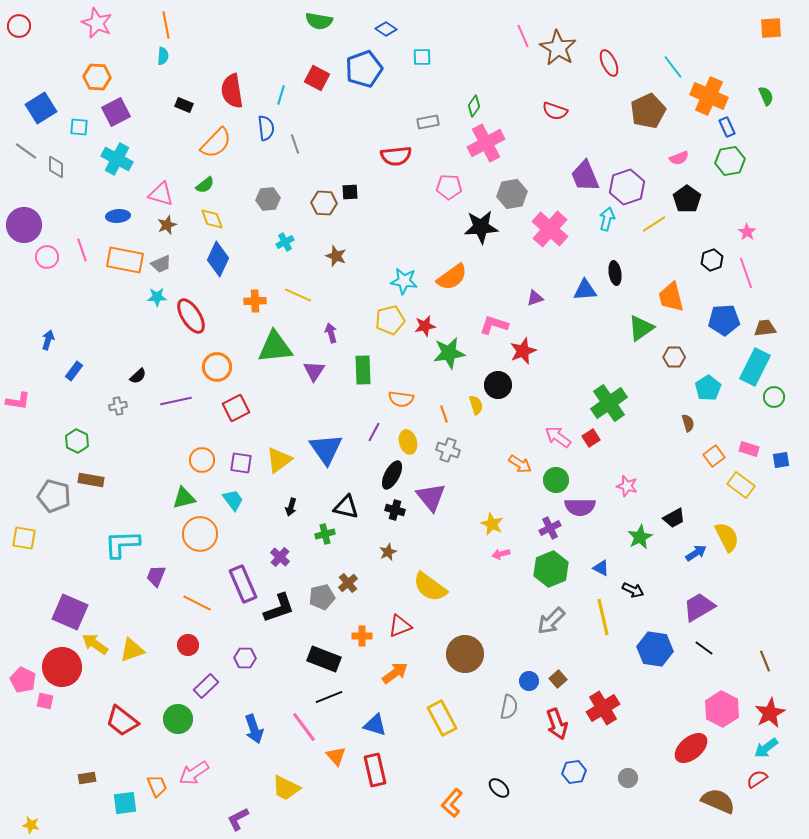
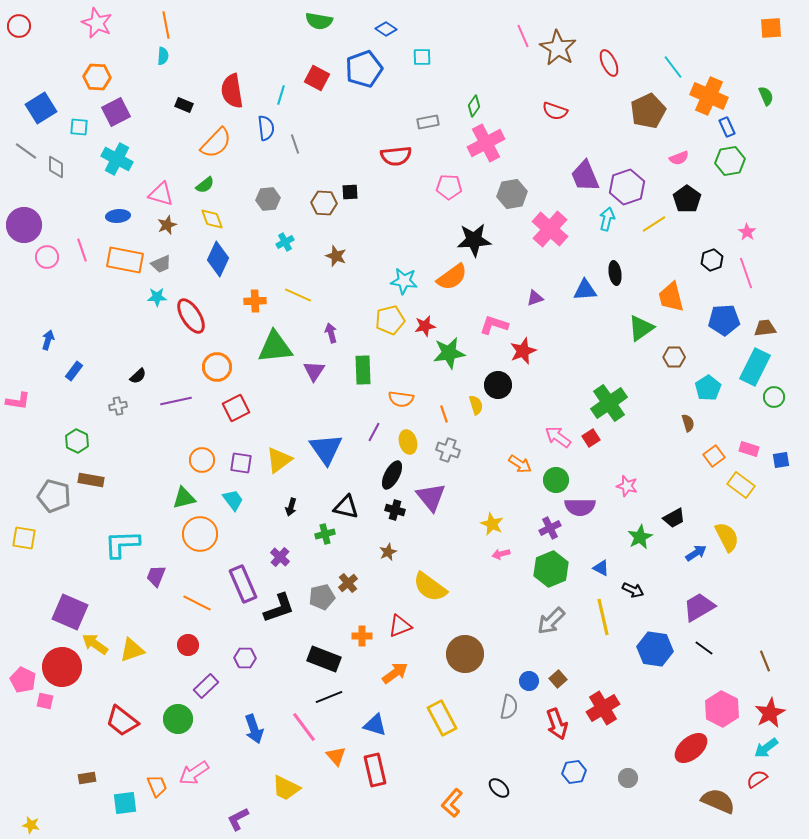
black star at (481, 227): moved 7 px left, 13 px down
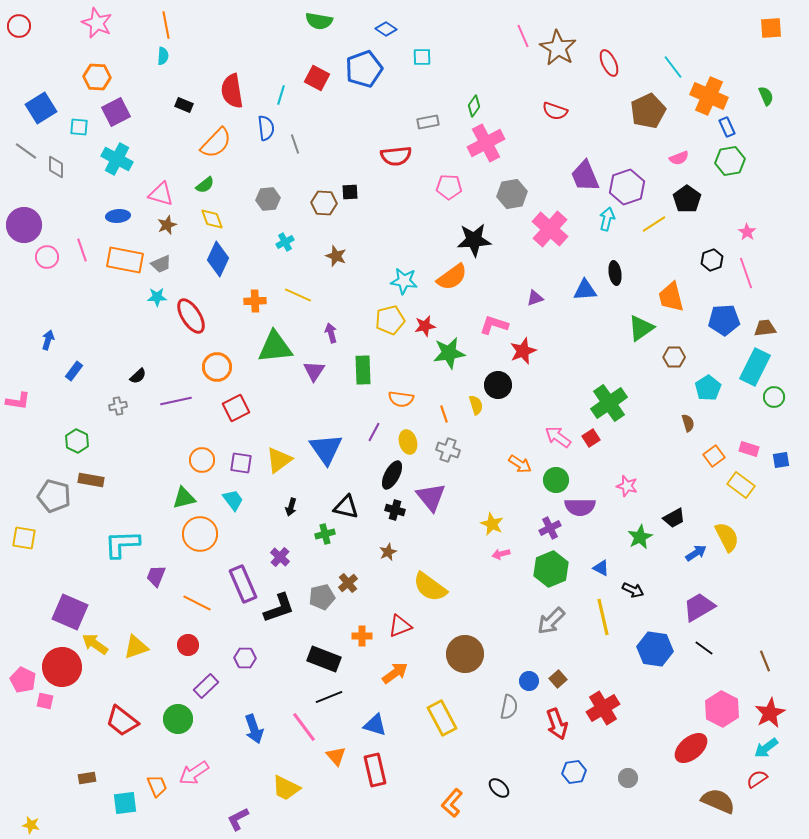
yellow triangle at (132, 650): moved 4 px right, 3 px up
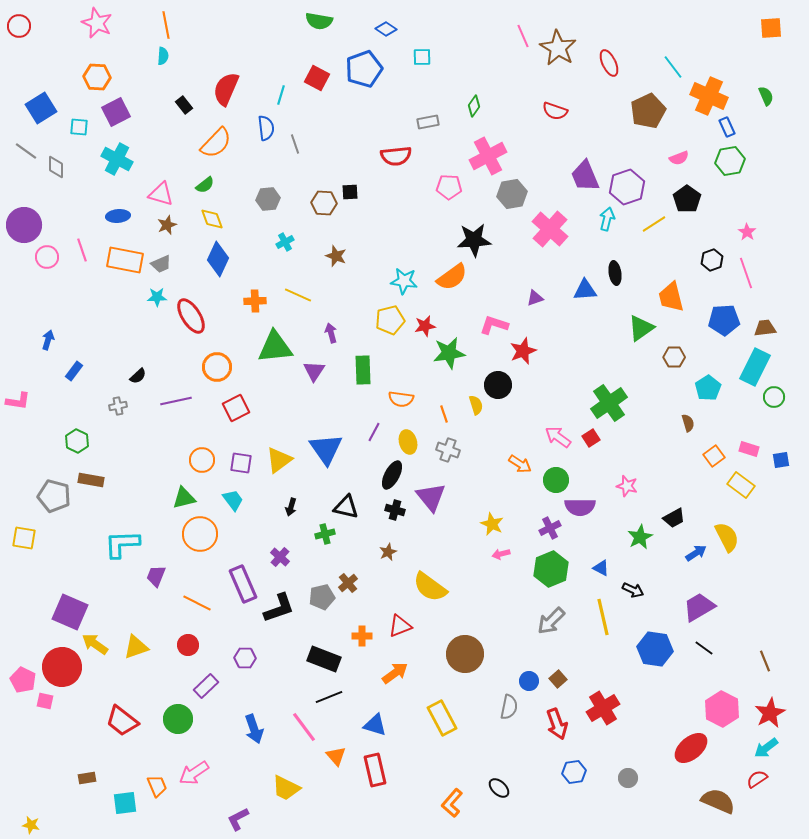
red semicircle at (232, 91): moved 6 px left, 2 px up; rotated 32 degrees clockwise
black rectangle at (184, 105): rotated 30 degrees clockwise
pink cross at (486, 143): moved 2 px right, 13 px down
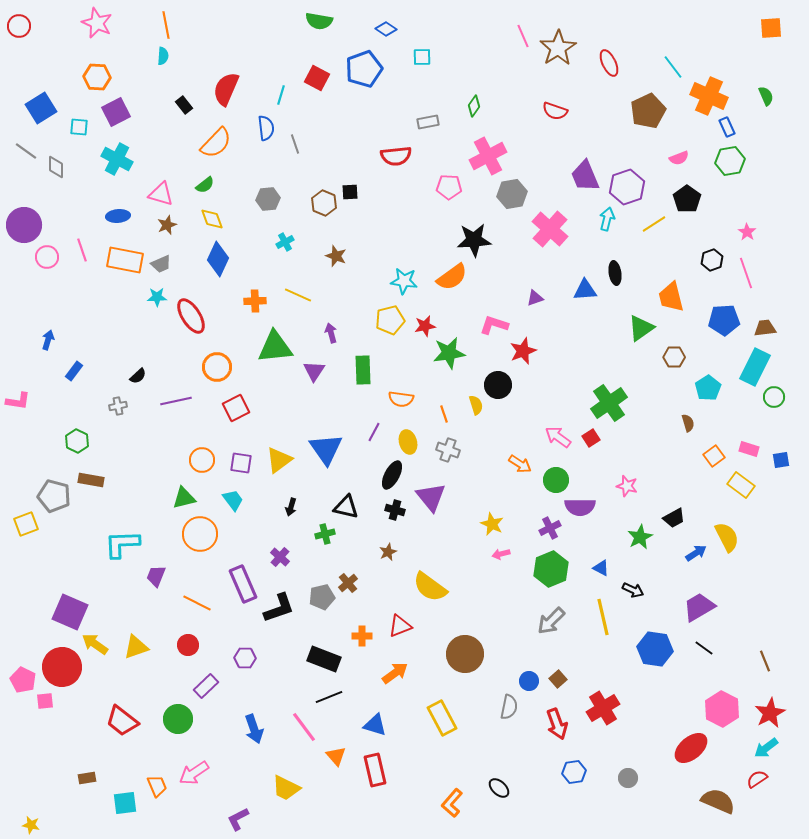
brown star at (558, 48): rotated 9 degrees clockwise
brown hexagon at (324, 203): rotated 20 degrees clockwise
yellow square at (24, 538): moved 2 px right, 14 px up; rotated 30 degrees counterclockwise
pink square at (45, 701): rotated 18 degrees counterclockwise
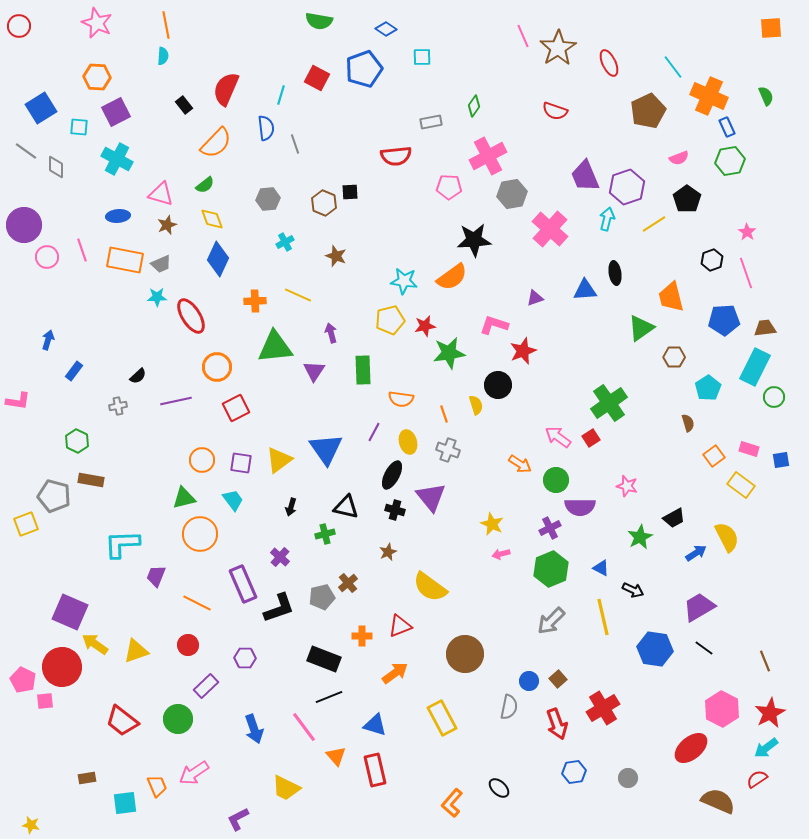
gray rectangle at (428, 122): moved 3 px right
yellow triangle at (136, 647): moved 4 px down
